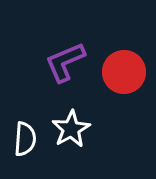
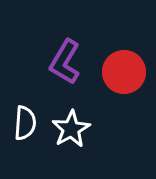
purple L-shape: rotated 36 degrees counterclockwise
white semicircle: moved 16 px up
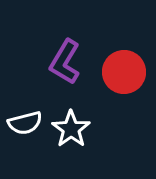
white semicircle: rotated 72 degrees clockwise
white star: rotated 6 degrees counterclockwise
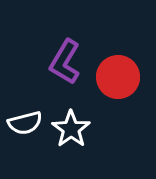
red circle: moved 6 px left, 5 px down
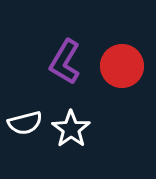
red circle: moved 4 px right, 11 px up
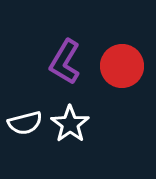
white star: moved 1 px left, 5 px up
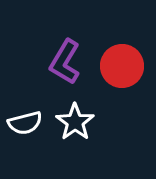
white star: moved 5 px right, 2 px up
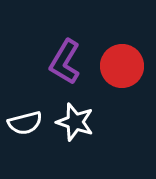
white star: rotated 18 degrees counterclockwise
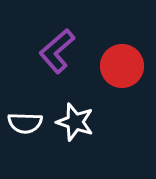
purple L-shape: moved 8 px left, 11 px up; rotated 18 degrees clockwise
white semicircle: rotated 16 degrees clockwise
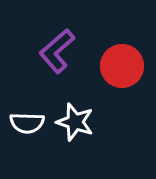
white semicircle: moved 2 px right
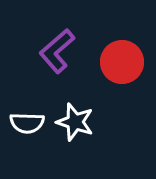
red circle: moved 4 px up
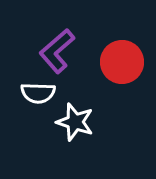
white semicircle: moved 11 px right, 30 px up
